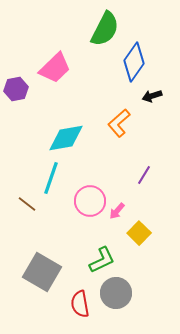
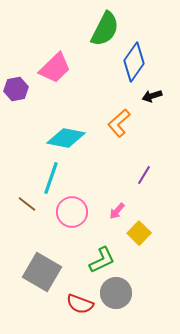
cyan diamond: rotated 21 degrees clockwise
pink circle: moved 18 px left, 11 px down
red semicircle: rotated 60 degrees counterclockwise
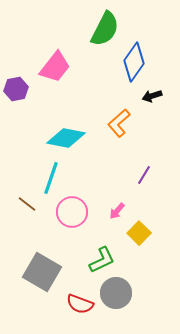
pink trapezoid: moved 1 px up; rotated 8 degrees counterclockwise
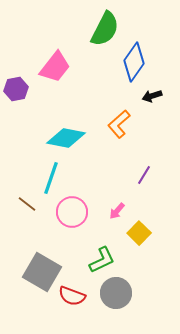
orange L-shape: moved 1 px down
red semicircle: moved 8 px left, 8 px up
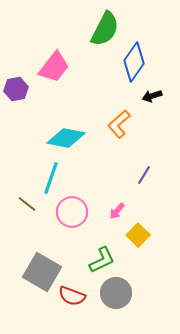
pink trapezoid: moved 1 px left
yellow square: moved 1 px left, 2 px down
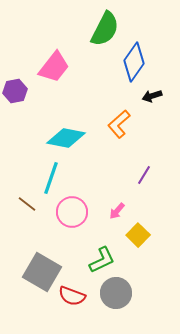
purple hexagon: moved 1 px left, 2 px down
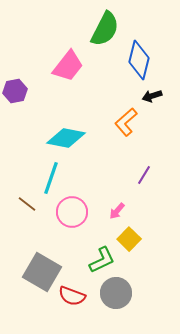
blue diamond: moved 5 px right, 2 px up; rotated 21 degrees counterclockwise
pink trapezoid: moved 14 px right, 1 px up
orange L-shape: moved 7 px right, 2 px up
yellow square: moved 9 px left, 4 px down
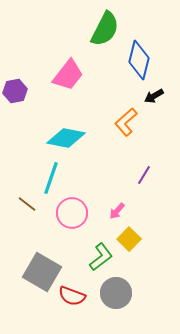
pink trapezoid: moved 9 px down
black arrow: moved 2 px right; rotated 12 degrees counterclockwise
pink circle: moved 1 px down
green L-shape: moved 1 px left, 3 px up; rotated 12 degrees counterclockwise
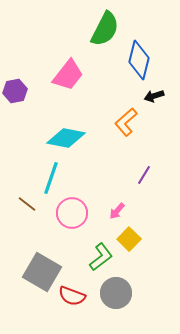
black arrow: rotated 12 degrees clockwise
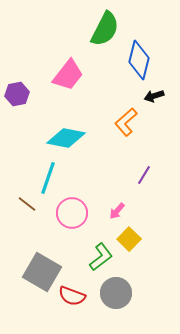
purple hexagon: moved 2 px right, 3 px down
cyan line: moved 3 px left
